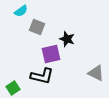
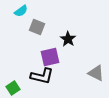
black star: moved 1 px right; rotated 14 degrees clockwise
purple square: moved 1 px left, 3 px down
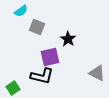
gray triangle: moved 1 px right
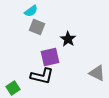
cyan semicircle: moved 10 px right
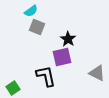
purple square: moved 12 px right
black L-shape: moved 4 px right; rotated 115 degrees counterclockwise
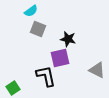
gray square: moved 1 px right, 2 px down
black star: rotated 21 degrees counterclockwise
purple square: moved 2 px left, 1 px down
gray triangle: moved 3 px up
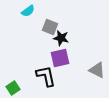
cyan semicircle: moved 3 px left
gray square: moved 12 px right, 2 px up
black star: moved 7 px left, 1 px up
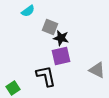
purple square: moved 1 px right, 2 px up
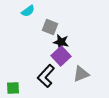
black star: moved 4 px down
purple square: rotated 30 degrees counterclockwise
gray triangle: moved 16 px left, 4 px down; rotated 48 degrees counterclockwise
black L-shape: rotated 125 degrees counterclockwise
green square: rotated 32 degrees clockwise
